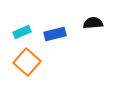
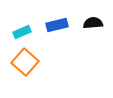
blue rectangle: moved 2 px right, 9 px up
orange square: moved 2 px left
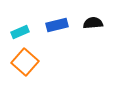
cyan rectangle: moved 2 px left
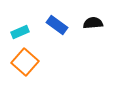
blue rectangle: rotated 50 degrees clockwise
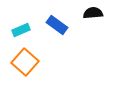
black semicircle: moved 10 px up
cyan rectangle: moved 1 px right, 2 px up
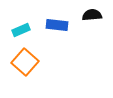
black semicircle: moved 1 px left, 2 px down
blue rectangle: rotated 30 degrees counterclockwise
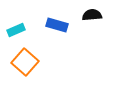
blue rectangle: rotated 10 degrees clockwise
cyan rectangle: moved 5 px left
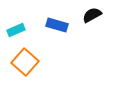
black semicircle: rotated 24 degrees counterclockwise
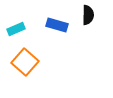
black semicircle: moved 4 px left; rotated 120 degrees clockwise
cyan rectangle: moved 1 px up
